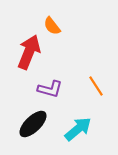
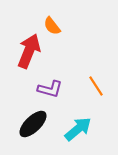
red arrow: moved 1 px up
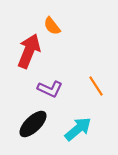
purple L-shape: rotated 10 degrees clockwise
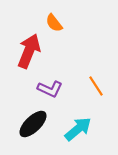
orange semicircle: moved 2 px right, 3 px up
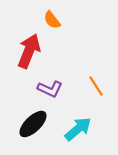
orange semicircle: moved 2 px left, 3 px up
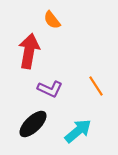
red arrow: rotated 12 degrees counterclockwise
cyan arrow: moved 2 px down
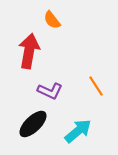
purple L-shape: moved 2 px down
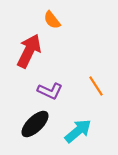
red arrow: rotated 16 degrees clockwise
black ellipse: moved 2 px right
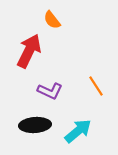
black ellipse: moved 1 px down; rotated 40 degrees clockwise
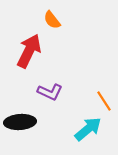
orange line: moved 8 px right, 15 px down
purple L-shape: moved 1 px down
black ellipse: moved 15 px left, 3 px up
cyan arrow: moved 10 px right, 2 px up
